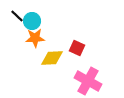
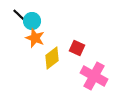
black line: moved 2 px right, 1 px up
orange star: rotated 24 degrees clockwise
yellow diamond: rotated 35 degrees counterclockwise
pink cross: moved 6 px right, 5 px up
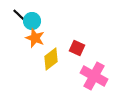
yellow diamond: moved 1 px left, 1 px down
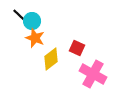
pink cross: moved 1 px left, 2 px up
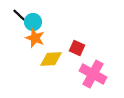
cyan circle: moved 1 px right, 1 px down
yellow diamond: rotated 35 degrees clockwise
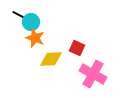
black line: rotated 16 degrees counterclockwise
cyan circle: moved 2 px left
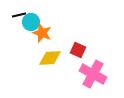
black line: rotated 40 degrees counterclockwise
orange star: moved 7 px right, 5 px up
red square: moved 1 px right, 2 px down
yellow diamond: moved 1 px left, 1 px up
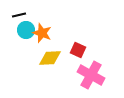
cyan circle: moved 5 px left, 8 px down
pink cross: moved 2 px left, 1 px down
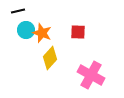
black line: moved 1 px left, 4 px up
red square: moved 18 px up; rotated 21 degrees counterclockwise
yellow diamond: rotated 45 degrees counterclockwise
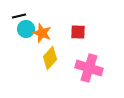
black line: moved 1 px right, 5 px down
cyan circle: moved 1 px up
pink cross: moved 2 px left, 7 px up; rotated 12 degrees counterclockwise
